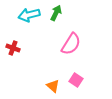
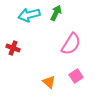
pink square: moved 4 px up; rotated 24 degrees clockwise
orange triangle: moved 4 px left, 4 px up
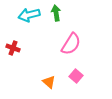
green arrow: rotated 35 degrees counterclockwise
pink square: rotated 16 degrees counterclockwise
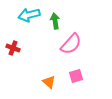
green arrow: moved 1 px left, 8 px down
pink semicircle: rotated 10 degrees clockwise
pink square: rotated 32 degrees clockwise
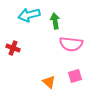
pink semicircle: rotated 55 degrees clockwise
pink square: moved 1 px left
